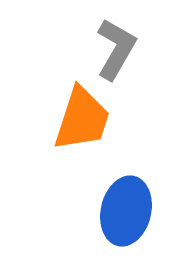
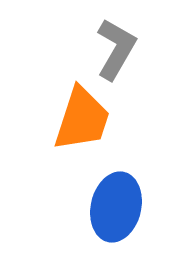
blue ellipse: moved 10 px left, 4 px up
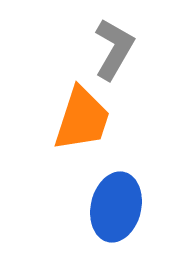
gray L-shape: moved 2 px left
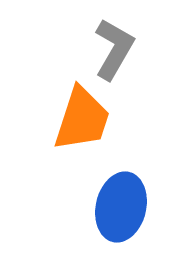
blue ellipse: moved 5 px right
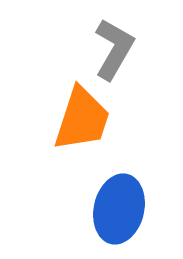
blue ellipse: moved 2 px left, 2 px down
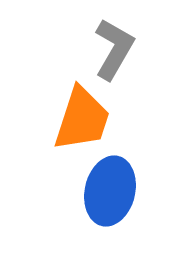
blue ellipse: moved 9 px left, 18 px up
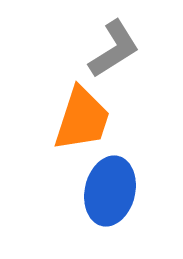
gray L-shape: rotated 28 degrees clockwise
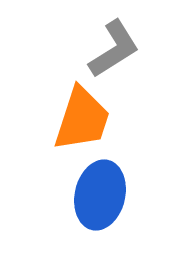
blue ellipse: moved 10 px left, 4 px down
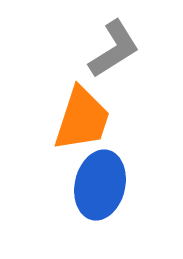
blue ellipse: moved 10 px up
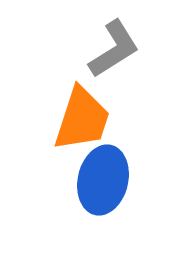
blue ellipse: moved 3 px right, 5 px up
